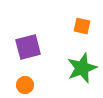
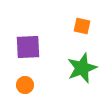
purple square: rotated 12 degrees clockwise
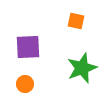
orange square: moved 6 px left, 5 px up
orange circle: moved 1 px up
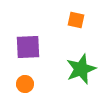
orange square: moved 1 px up
green star: moved 1 px left, 1 px down
